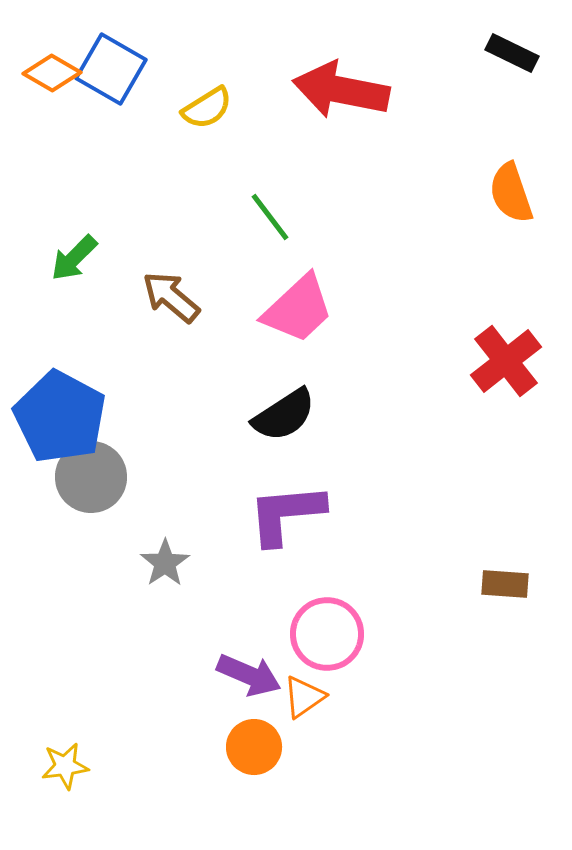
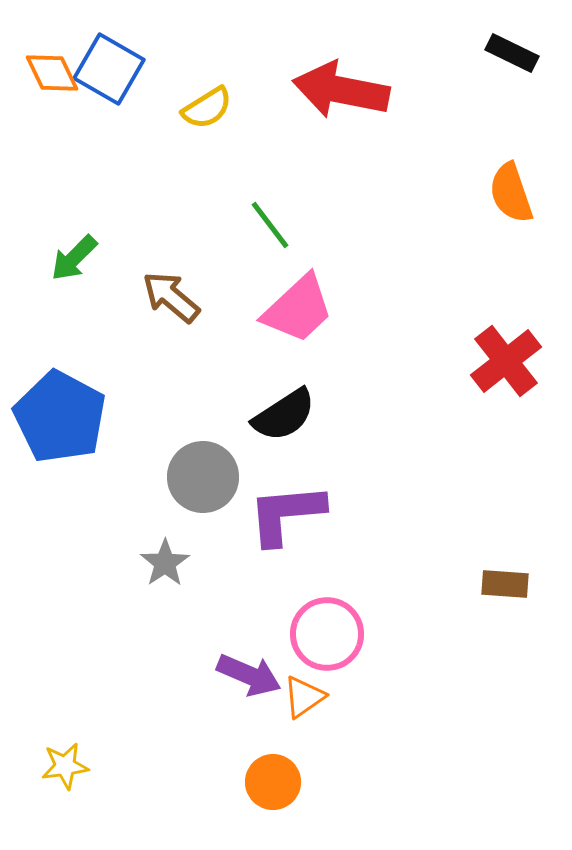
blue square: moved 2 px left
orange diamond: rotated 34 degrees clockwise
green line: moved 8 px down
gray circle: moved 112 px right
orange circle: moved 19 px right, 35 px down
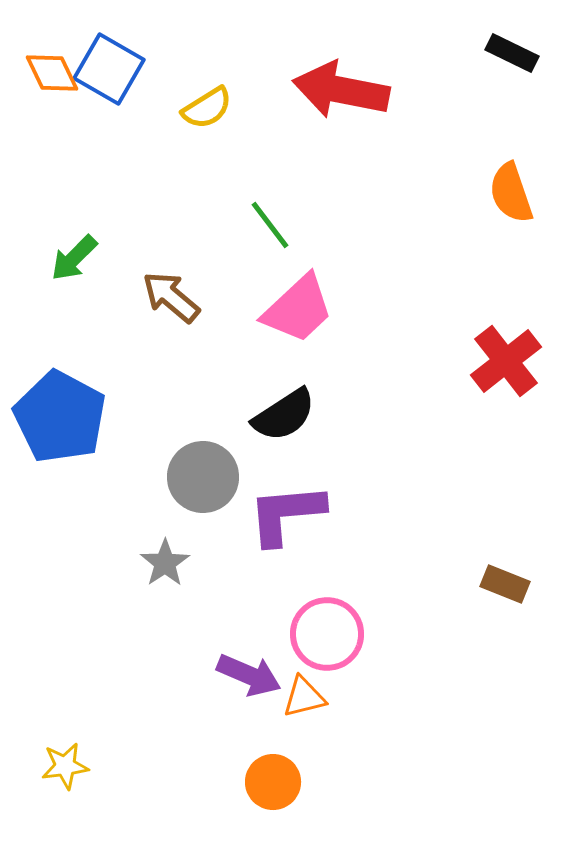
brown rectangle: rotated 18 degrees clockwise
orange triangle: rotated 21 degrees clockwise
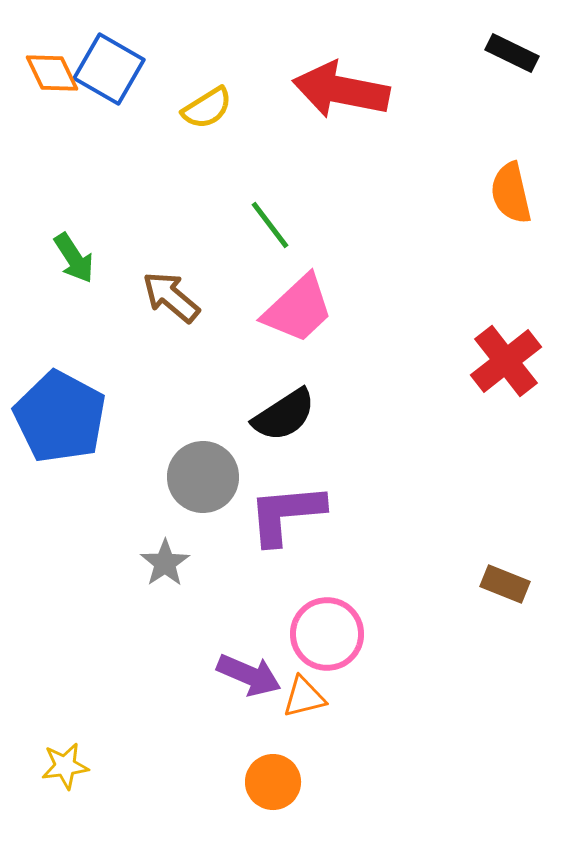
orange semicircle: rotated 6 degrees clockwise
green arrow: rotated 78 degrees counterclockwise
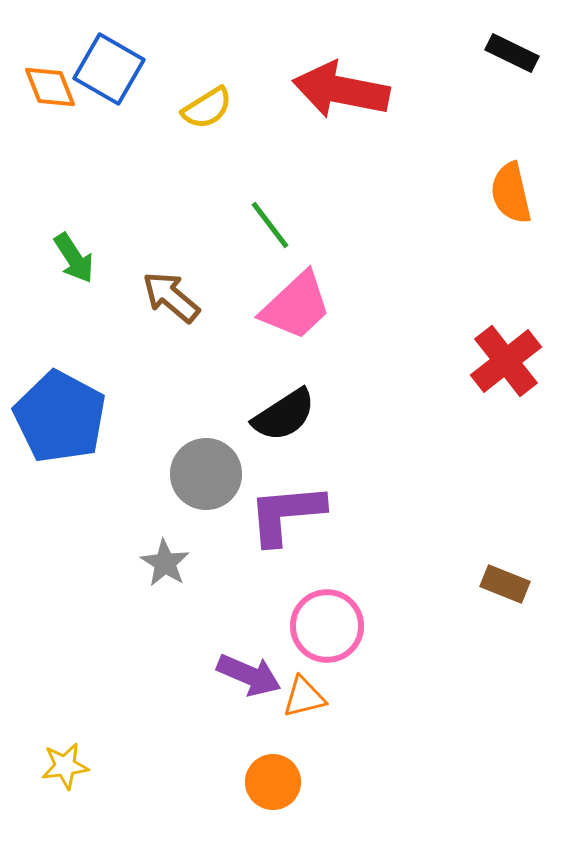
orange diamond: moved 2 px left, 14 px down; rotated 4 degrees clockwise
pink trapezoid: moved 2 px left, 3 px up
gray circle: moved 3 px right, 3 px up
gray star: rotated 6 degrees counterclockwise
pink circle: moved 8 px up
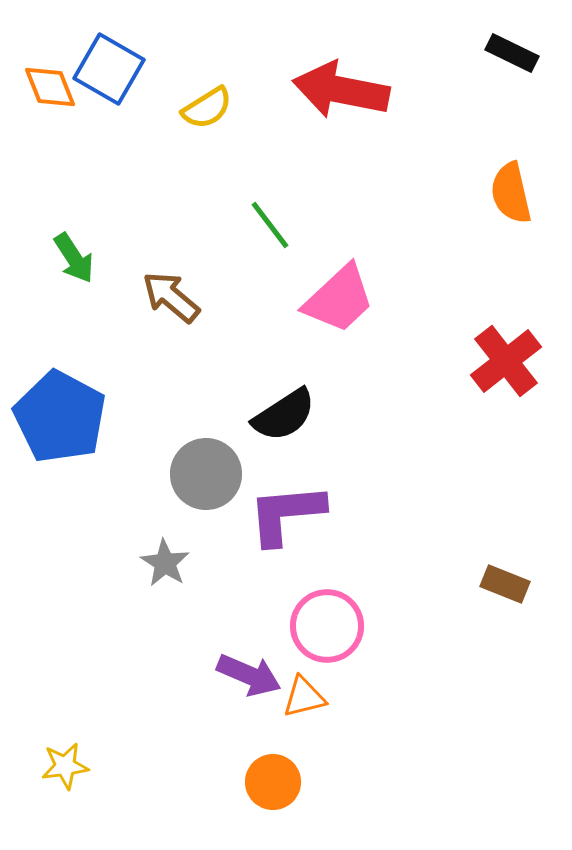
pink trapezoid: moved 43 px right, 7 px up
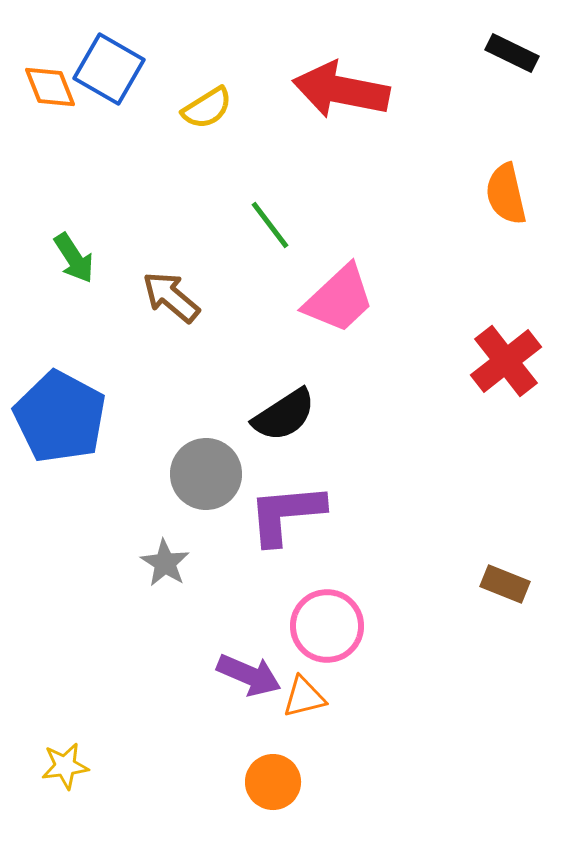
orange semicircle: moved 5 px left, 1 px down
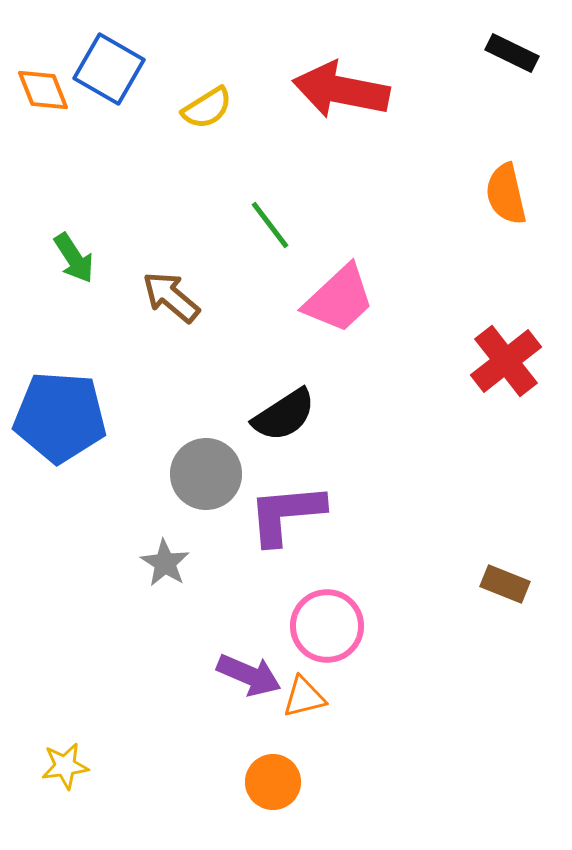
orange diamond: moved 7 px left, 3 px down
blue pentagon: rotated 24 degrees counterclockwise
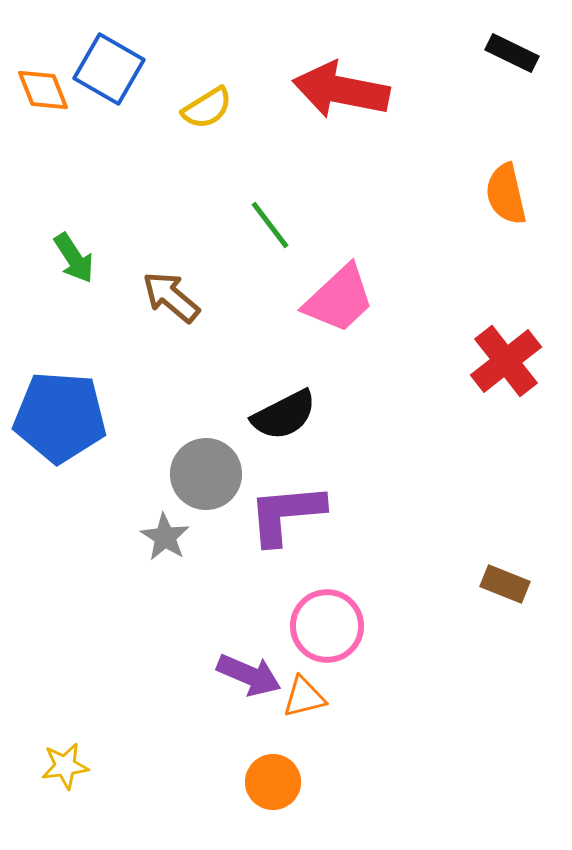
black semicircle: rotated 6 degrees clockwise
gray star: moved 26 px up
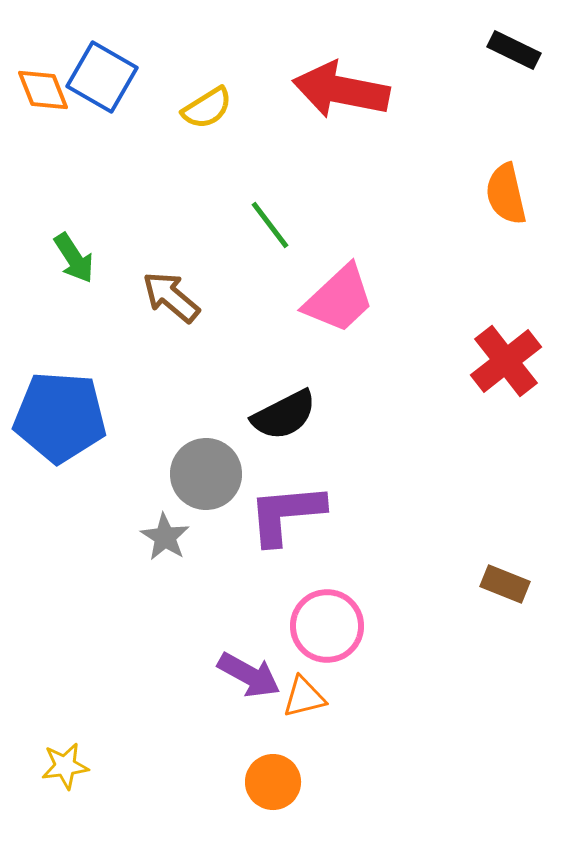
black rectangle: moved 2 px right, 3 px up
blue square: moved 7 px left, 8 px down
purple arrow: rotated 6 degrees clockwise
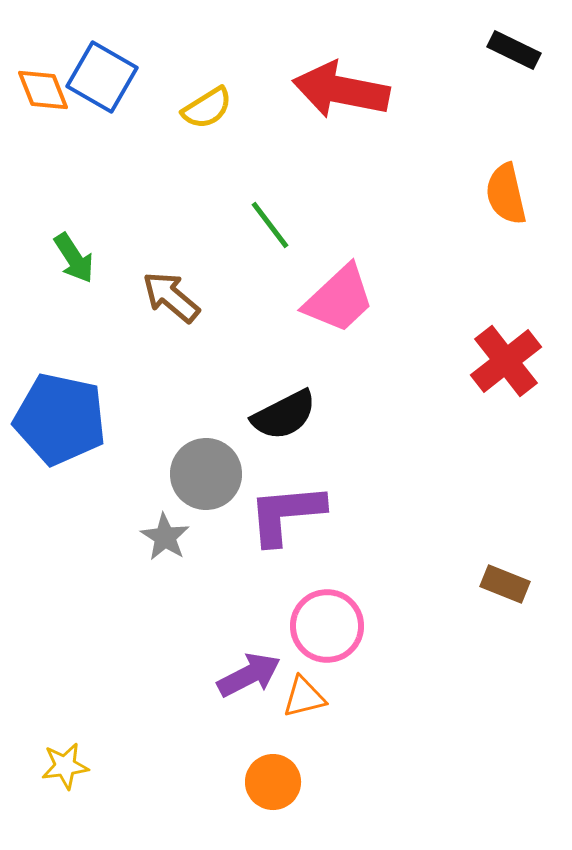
blue pentagon: moved 2 px down; rotated 8 degrees clockwise
purple arrow: rotated 56 degrees counterclockwise
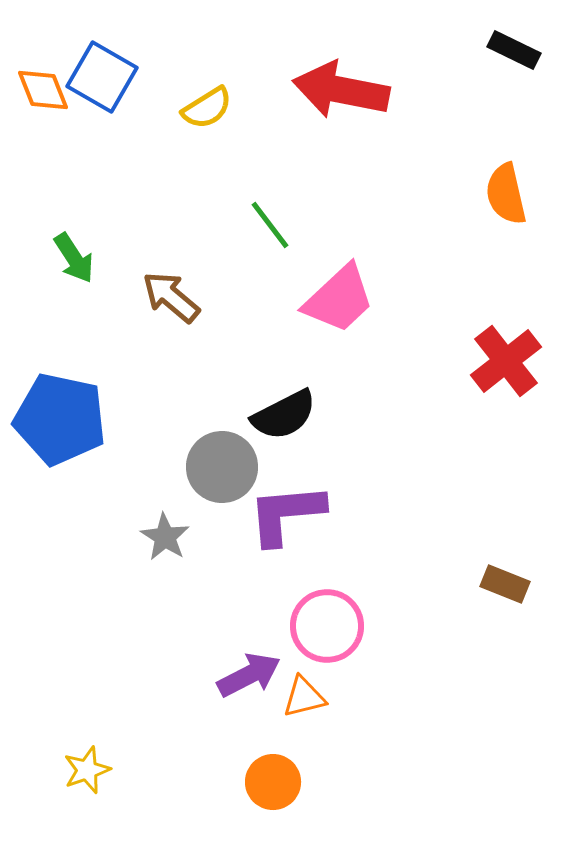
gray circle: moved 16 px right, 7 px up
yellow star: moved 22 px right, 4 px down; rotated 12 degrees counterclockwise
